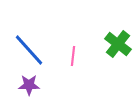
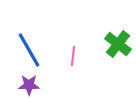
blue line: rotated 12 degrees clockwise
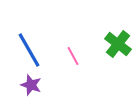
pink line: rotated 36 degrees counterclockwise
purple star: moved 2 px right; rotated 20 degrees clockwise
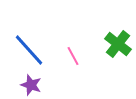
blue line: rotated 12 degrees counterclockwise
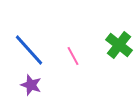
green cross: moved 1 px right, 1 px down
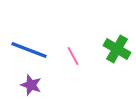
green cross: moved 2 px left, 4 px down; rotated 8 degrees counterclockwise
blue line: rotated 27 degrees counterclockwise
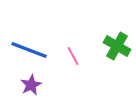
green cross: moved 3 px up
purple star: rotated 25 degrees clockwise
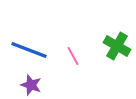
purple star: rotated 25 degrees counterclockwise
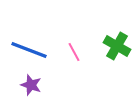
pink line: moved 1 px right, 4 px up
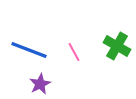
purple star: moved 9 px right, 1 px up; rotated 25 degrees clockwise
